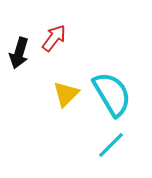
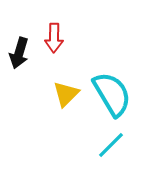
red arrow: rotated 144 degrees clockwise
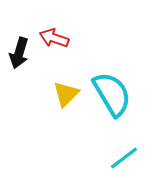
red arrow: rotated 108 degrees clockwise
cyan line: moved 13 px right, 13 px down; rotated 8 degrees clockwise
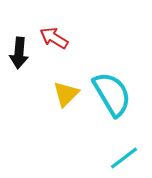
red arrow: rotated 12 degrees clockwise
black arrow: rotated 12 degrees counterclockwise
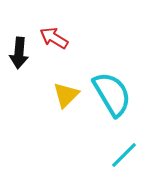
yellow triangle: moved 1 px down
cyan line: moved 3 px up; rotated 8 degrees counterclockwise
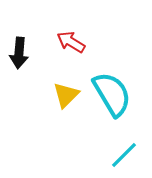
red arrow: moved 17 px right, 4 px down
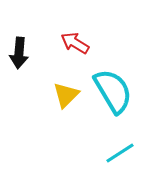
red arrow: moved 4 px right, 1 px down
cyan semicircle: moved 1 px right, 3 px up
cyan line: moved 4 px left, 2 px up; rotated 12 degrees clockwise
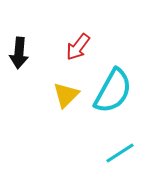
red arrow: moved 3 px right, 4 px down; rotated 84 degrees counterclockwise
cyan semicircle: rotated 60 degrees clockwise
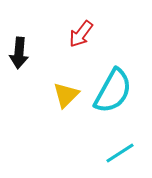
red arrow: moved 3 px right, 13 px up
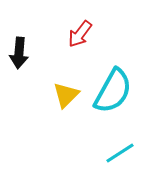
red arrow: moved 1 px left
